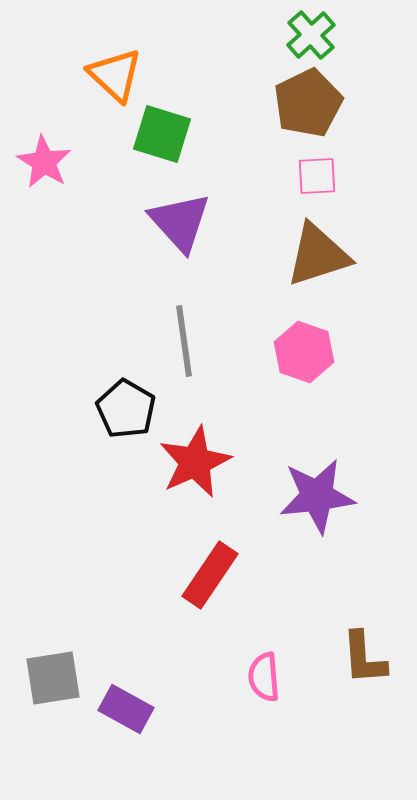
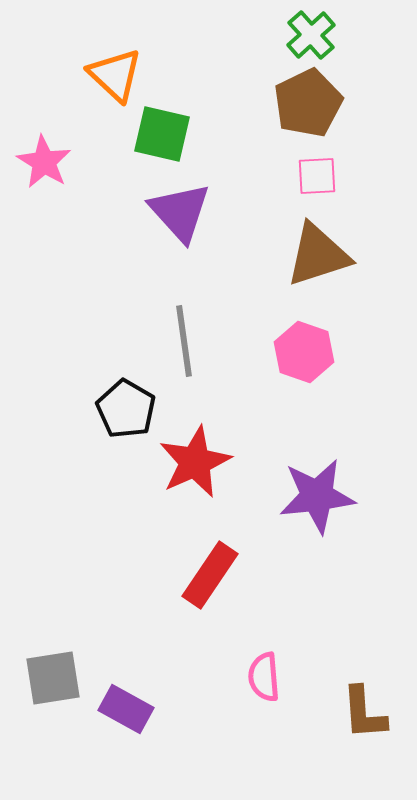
green square: rotated 4 degrees counterclockwise
purple triangle: moved 10 px up
brown L-shape: moved 55 px down
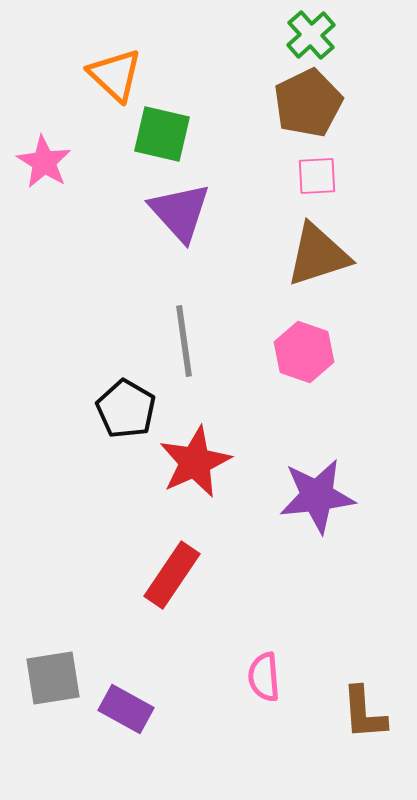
red rectangle: moved 38 px left
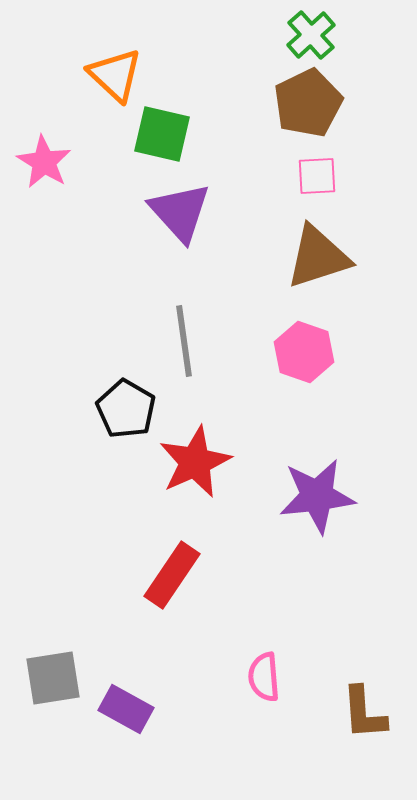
brown triangle: moved 2 px down
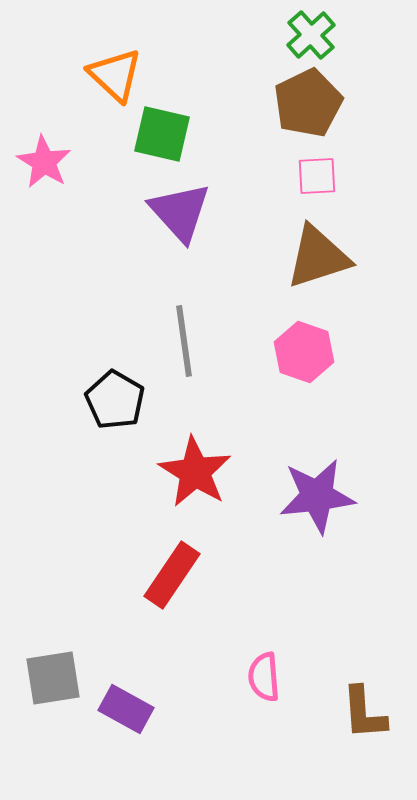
black pentagon: moved 11 px left, 9 px up
red star: moved 10 px down; rotated 16 degrees counterclockwise
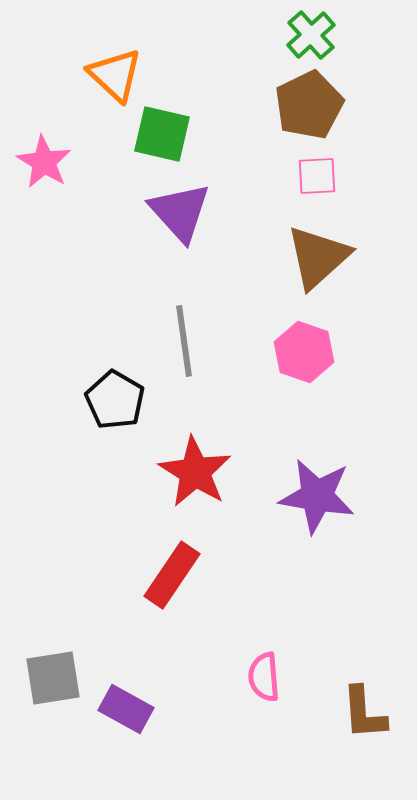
brown pentagon: moved 1 px right, 2 px down
brown triangle: rotated 24 degrees counterclockwise
purple star: rotated 16 degrees clockwise
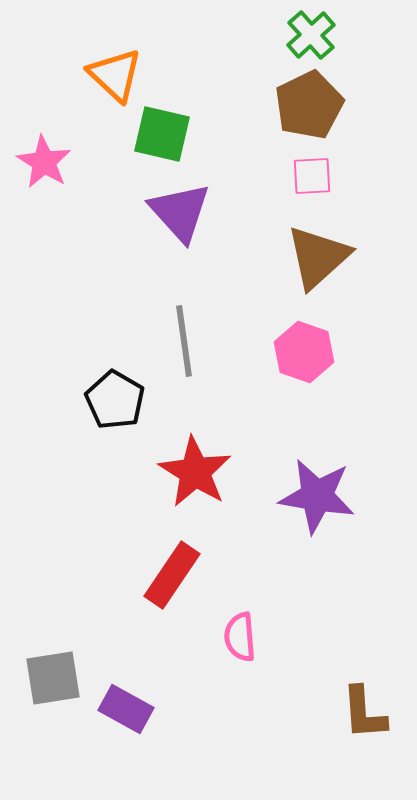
pink square: moved 5 px left
pink semicircle: moved 24 px left, 40 px up
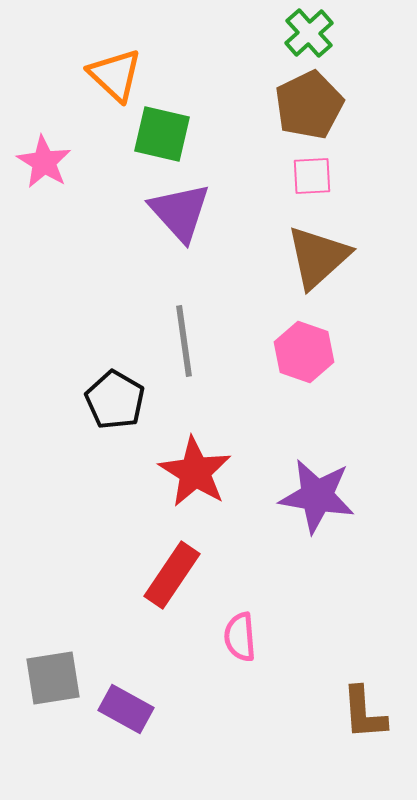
green cross: moved 2 px left, 2 px up
